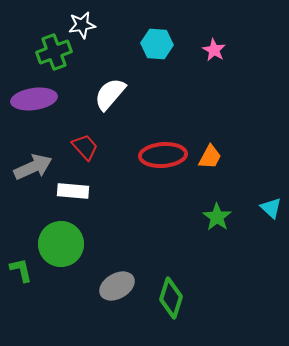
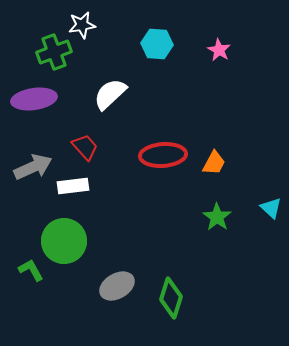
pink star: moved 5 px right
white semicircle: rotated 6 degrees clockwise
orange trapezoid: moved 4 px right, 6 px down
white rectangle: moved 5 px up; rotated 12 degrees counterclockwise
green circle: moved 3 px right, 3 px up
green L-shape: moved 10 px right; rotated 16 degrees counterclockwise
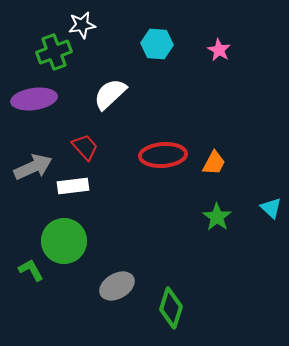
green diamond: moved 10 px down
